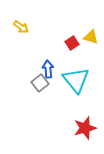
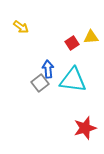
yellow triangle: rotated 21 degrees counterclockwise
cyan triangle: moved 3 px left; rotated 44 degrees counterclockwise
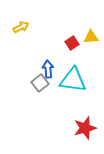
yellow arrow: rotated 63 degrees counterclockwise
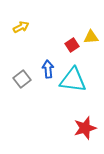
red square: moved 2 px down
gray square: moved 18 px left, 4 px up
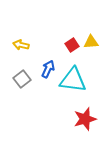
yellow arrow: moved 18 px down; rotated 140 degrees counterclockwise
yellow triangle: moved 5 px down
blue arrow: rotated 30 degrees clockwise
red star: moved 9 px up
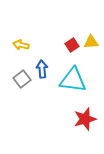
blue arrow: moved 6 px left; rotated 30 degrees counterclockwise
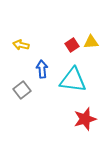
gray square: moved 11 px down
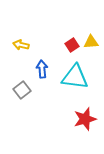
cyan triangle: moved 2 px right, 3 px up
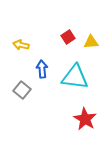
red square: moved 4 px left, 8 px up
gray square: rotated 12 degrees counterclockwise
red star: rotated 25 degrees counterclockwise
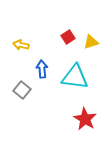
yellow triangle: rotated 14 degrees counterclockwise
